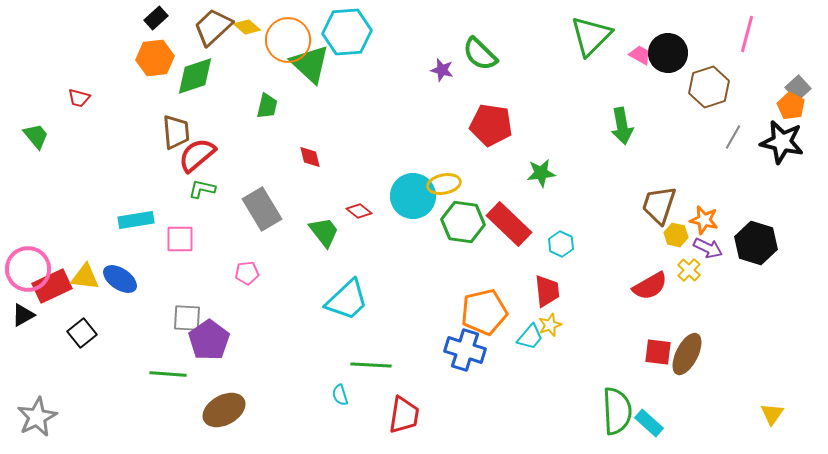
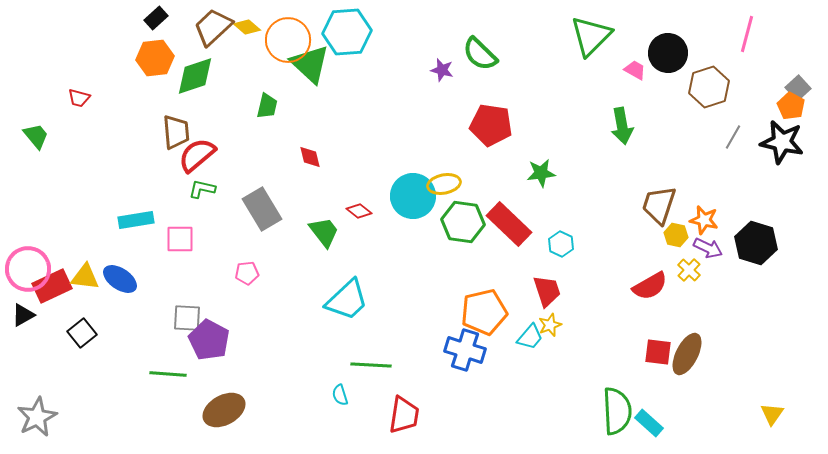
pink trapezoid at (640, 55): moved 5 px left, 15 px down
red trapezoid at (547, 291): rotated 12 degrees counterclockwise
purple pentagon at (209, 340): rotated 9 degrees counterclockwise
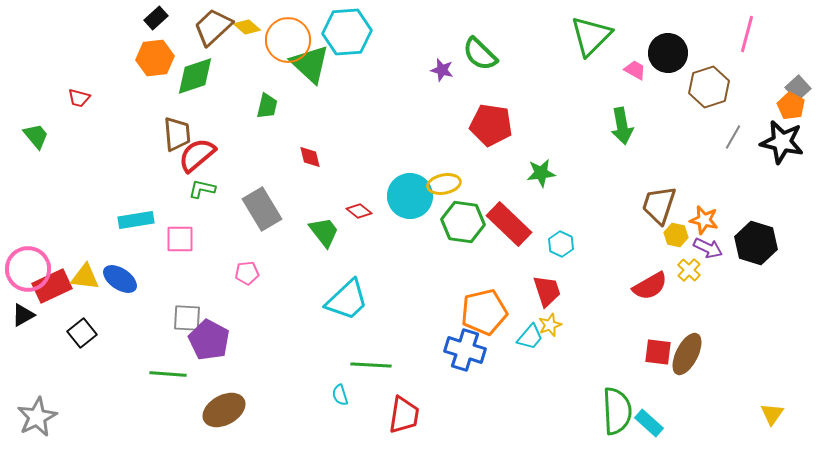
brown trapezoid at (176, 132): moved 1 px right, 2 px down
cyan circle at (413, 196): moved 3 px left
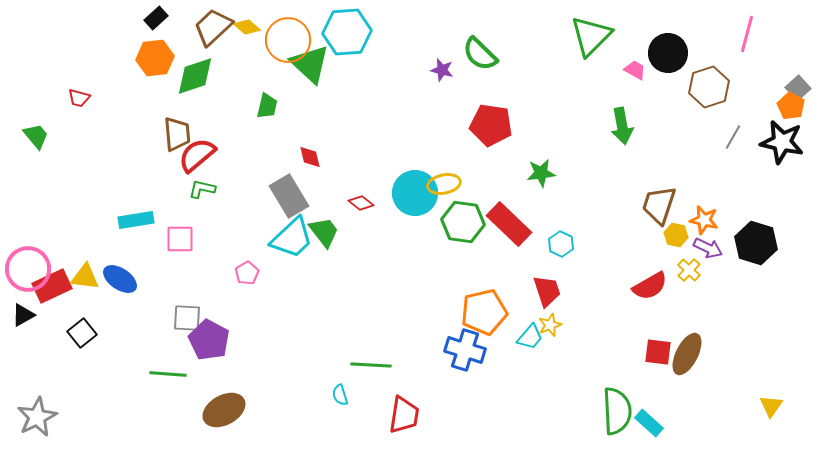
cyan circle at (410, 196): moved 5 px right, 3 px up
gray rectangle at (262, 209): moved 27 px right, 13 px up
red diamond at (359, 211): moved 2 px right, 8 px up
pink pentagon at (247, 273): rotated 25 degrees counterclockwise
cyan trapezoid at (347, 300): moved 55 px left, 62 px up
yellow triangle at (772, 414): moved 1 px left, 8 px up
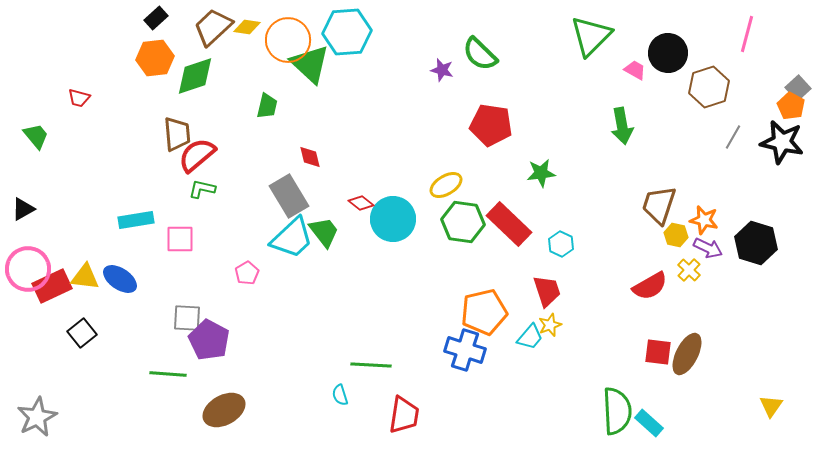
yellow diamond at (247, 27): rotated 32 degrees counterclockwise
yellow ellipse at (444, 184): moved 2 px right, 1 px down; rotated 20 degrees counterclockwise
cyan circle at (415, 193): moved 22 px left, 26 px down
black triangle at (23, 315): moved 106 px up
